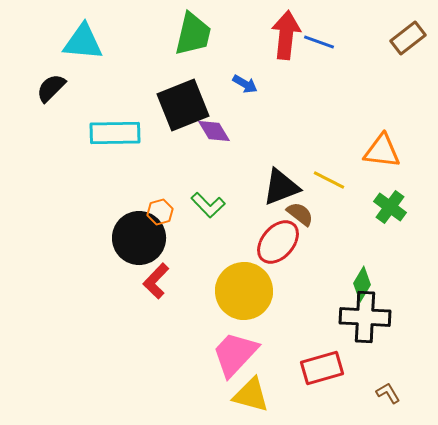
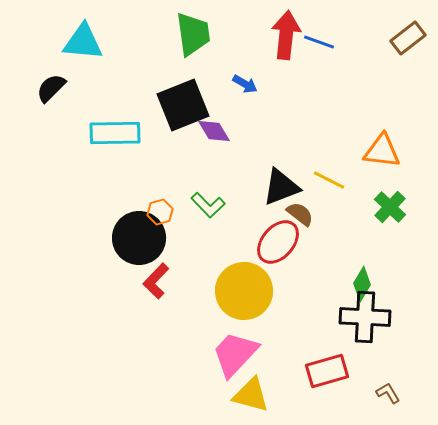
green trapezoid: rotated 21 degrees counterclockwise
green cross: rotated 8 degrees clockwise
red rectangle: moved 5 px right, 3 px down
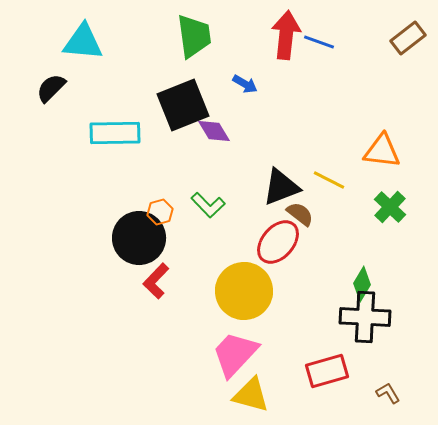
green trapezoid: moved 1 px right, 2 px down
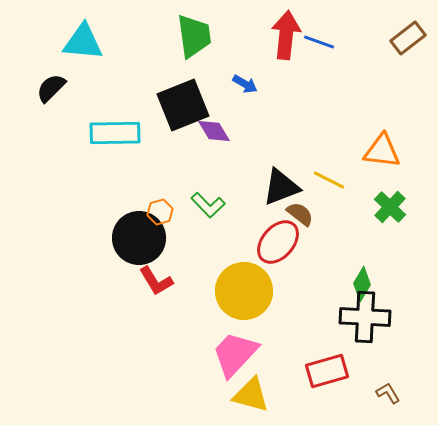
red L-shape: rotated 75 degrees counterclockwise
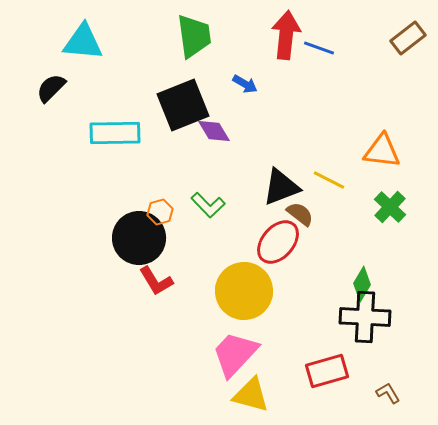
blue line: moved 6 px down
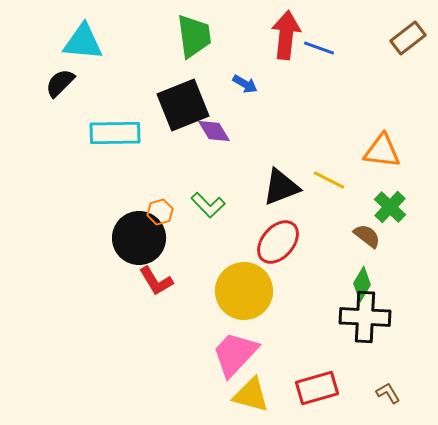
black semicircle: moved 9 px right, 5 px up
brown semicircle: moved 67 px right, 22 px down
red rectangle: moved 10 px left, 17 px down
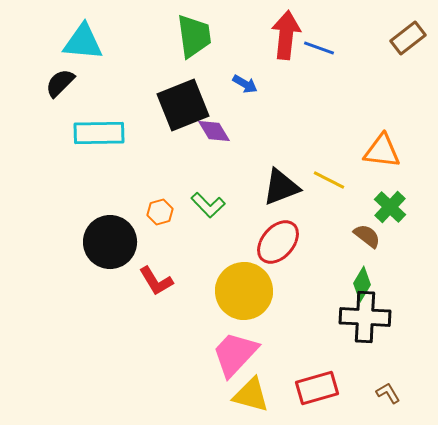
cyan rectangle: moved 16 px left
black circle: moved 29 px left, 4 px down
